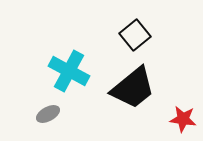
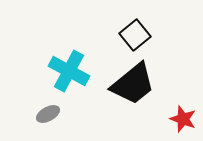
black trapezoid: moved 4 px up
red star: rotated 12 degrees clockwise
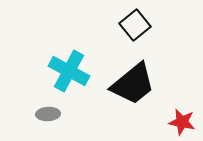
black square: moved 10 px up
gray ellipse: rotated 25 degrees clockwise
red star: moved 1 px left, 3 px down; rotated 8 degrees counterclockwise
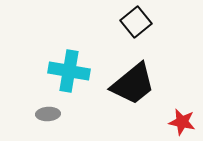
black square: moved 1 px right, 3 px up
cyan cross: rotated 18 degrees counterclockwise
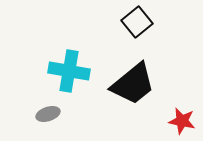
black square: moved 1 px right
gray ellipse: rotated 15 degrees counterclockwise
red star: moved 1 px up
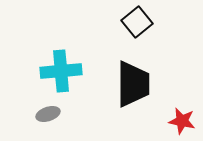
cyan cross: moved 8 px left; rotated 15 degrees counterclockwise
black trapezoid: rotated 51 degrees counterclockwise
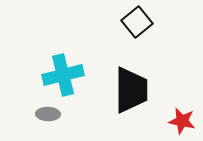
cyan cross: moved 2 px right, 4 px down; rotated 9 degrees counterclockwise
black trapezoid: moved 2 px left, 6 px down
gray ellipse: rotated 20 degrees clockwise
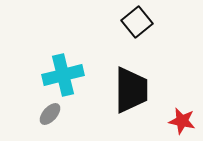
gray ellipse: moved 2 px right; rotated 50 degrees counterclockwise
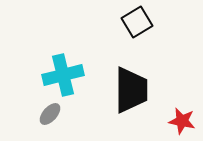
black square: rotated 8 degrees clockwise
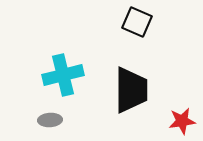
black square: rotated 36 degrees counterclockwise
gray ellipse: moved 6 px down; rotated 45 degrees clockwise
red star: rotated 20 degrees counterclockwise
